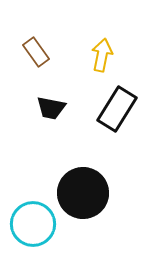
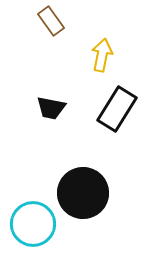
brown rectangle: moved 15 px right, 31 px up
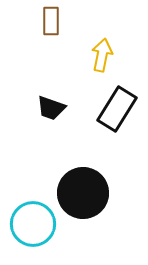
brown rectangle: rotated 36 degrees clockwise
black trapezoid: rotated 8 degrees clockwise
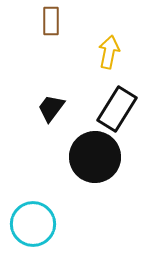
yellow arrow: moved 7 px right, 3 px up
black trapezoid: rotated 108 degrees clockwise
black circle: moved 12 px right, 36 px up
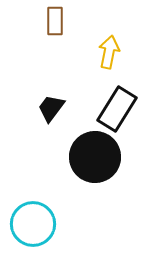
brown rectangle: moved 4 px right
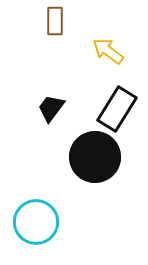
yellow arrow: moved 1 px left, 1 px up; rotated 64 degrees counterclockwise
cyan circle: moved 3 px right, 2 px up
